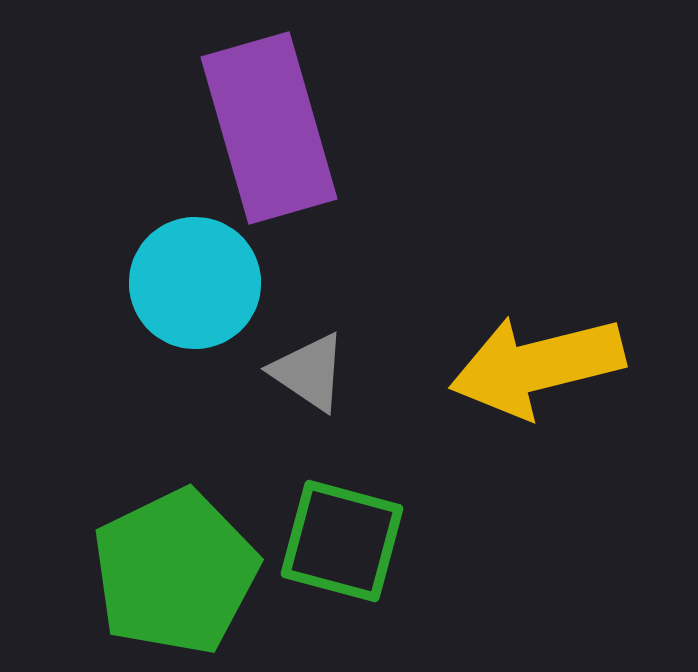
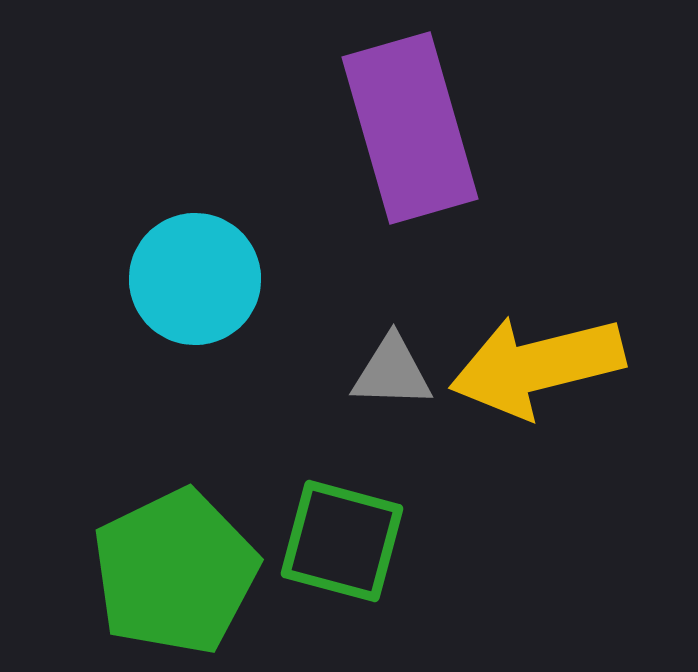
purple rectangle: moved 141 px right
cyan circle: moved 4 px up
gray triangle: moved 83 px right; rotated 32 degrees counterclockwise
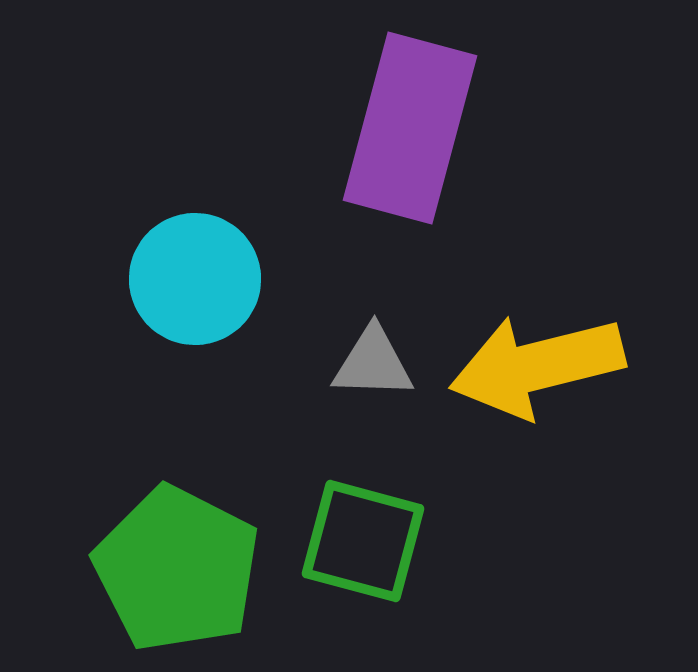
purple rectangle: rotated 31 degrees clockwise
gray triangle: moved 19 px left, 9 px up
green square: moved 21 px right
green pentagon: moved 2 px right, 3 px up; rotated 19 degrees counterclockwise
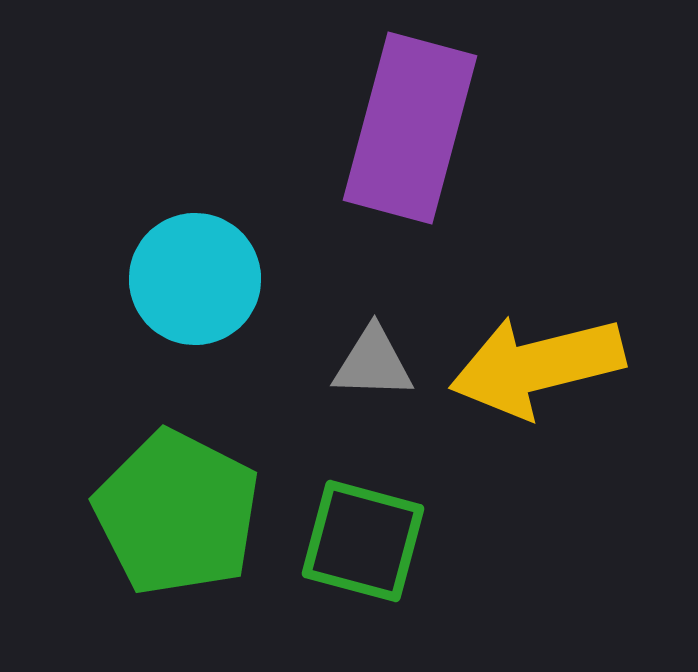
green pentagon: moved 56 px up
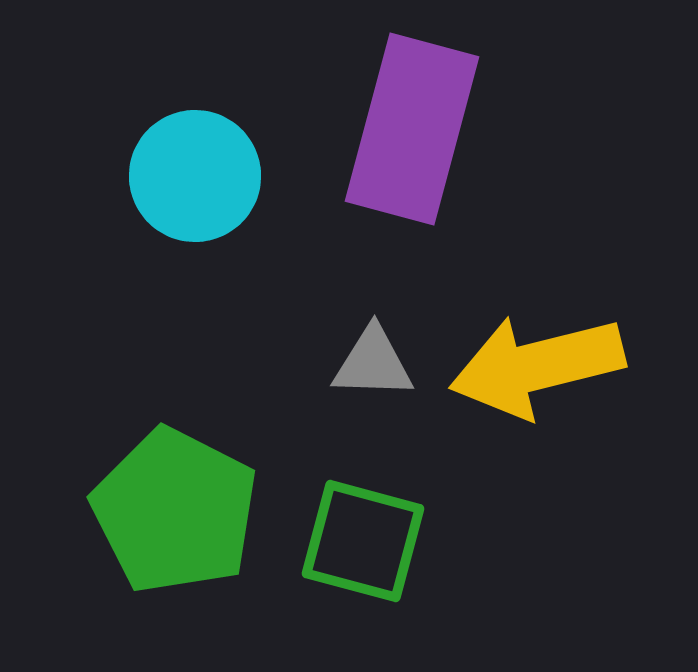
purple rectangle: moved 2 px right, 1 px down
cyan circle: moved 103 px up
green pentagon: moved 2 px left, 2 px up
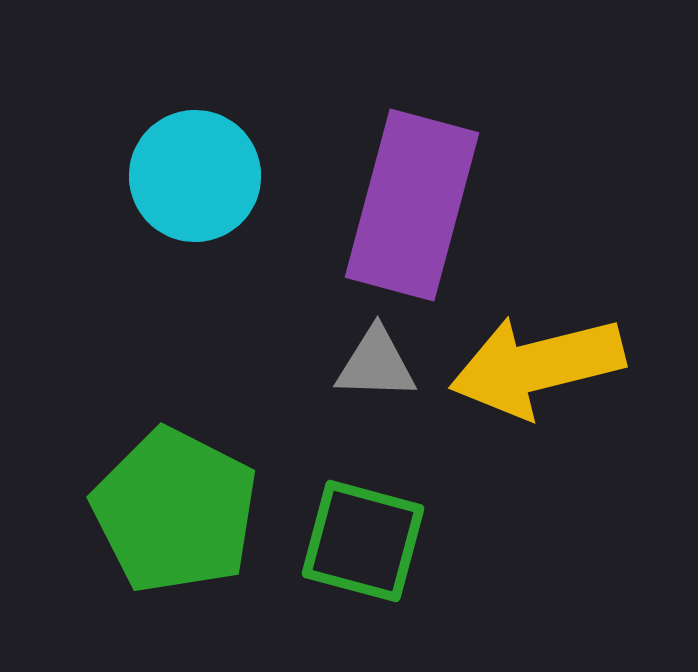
purple rectangle: moved 76 px down
gray triangle: moved 3 px right, 1 px down
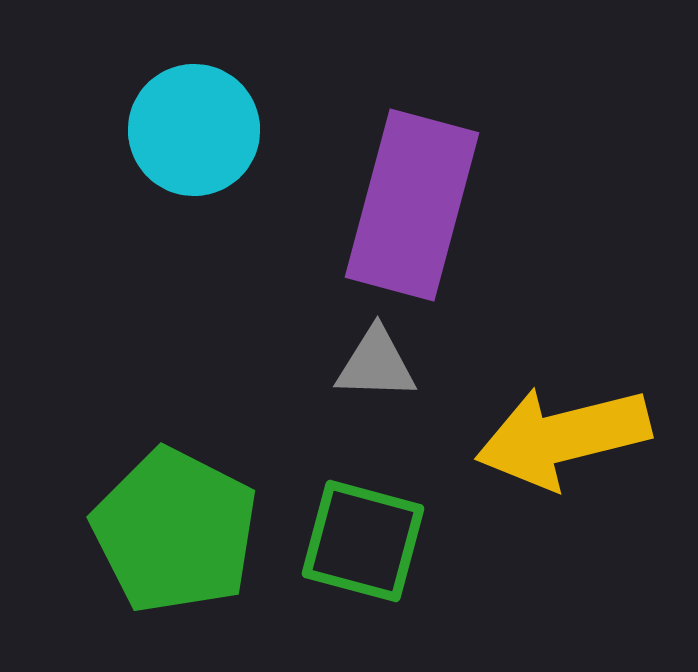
cyan circle: moved 1 px left, 46 px up
yellow arrow: moved 26 px right, 71 px down
green pentagon: moved 20 px down
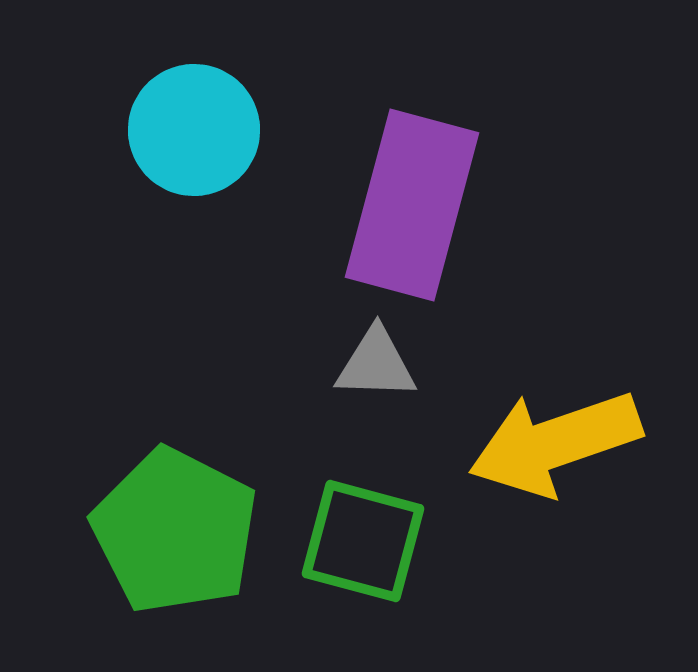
yellow arrow: moved 8 px left, 6 px down; rotated 5 degrees counterclockwise
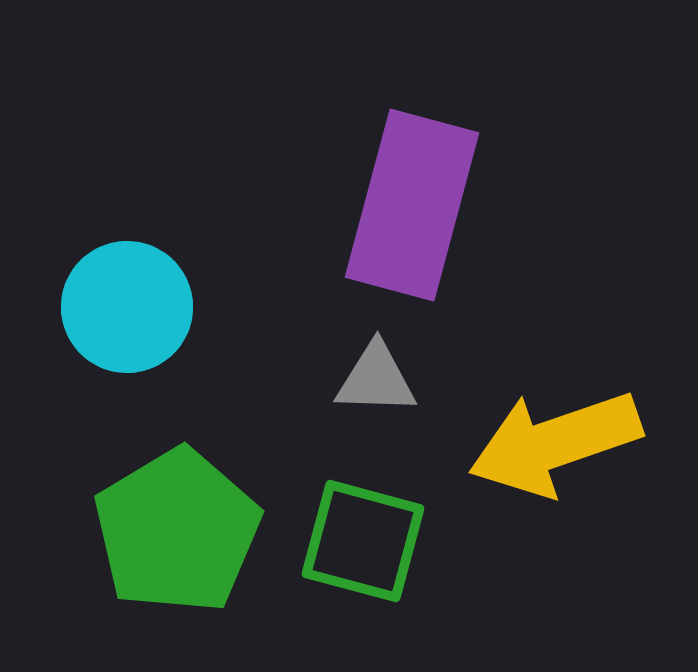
cyan circle: moved 67 px left, 177 px down
gray triangle: moved 15 px down
green pentagon: moved 2 px right; rotated 14 degrees clockwise
